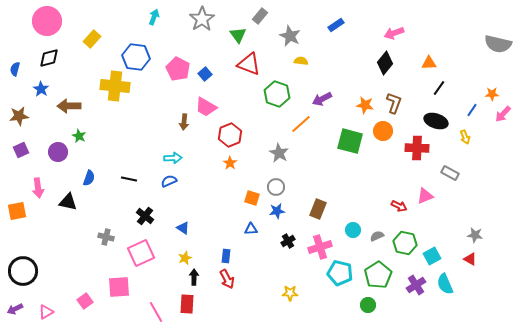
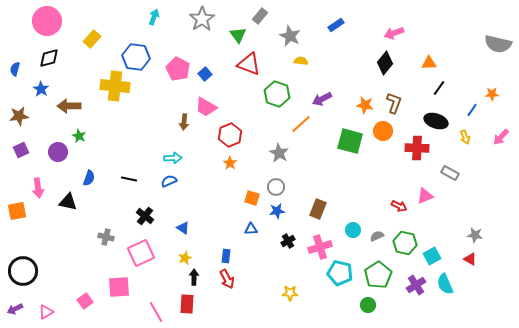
pink arrow at (503, 114): moved 2 px left, 23 px down
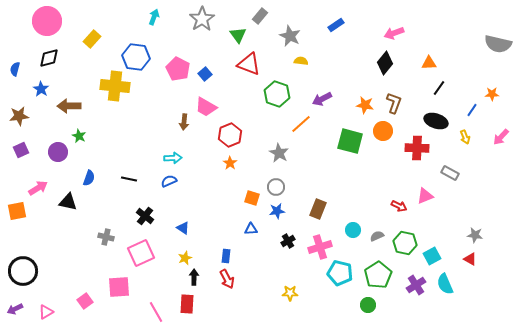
pink arrow at (38, 188): rotated 114 degrees counterclockwise
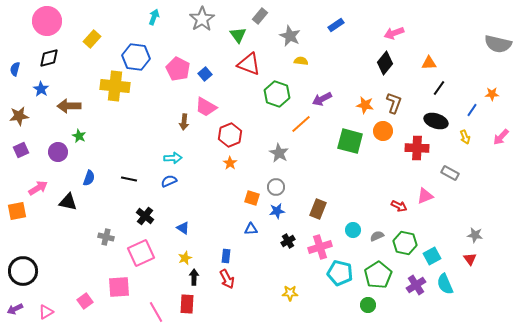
red triangle at (470, 259): rotated 24 degrees clockwise
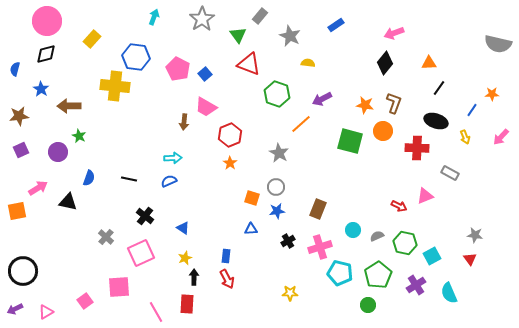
black diamond at (49, 58): moved 3 px left, 4 px up
yellow semicircle at (301, 61): moved 7 px right, 2 px down
gray cross at (106, 237): rotated 28 degrees clockwise
cyan semicircle at (445, 284): moved 4 px right, 9 px down
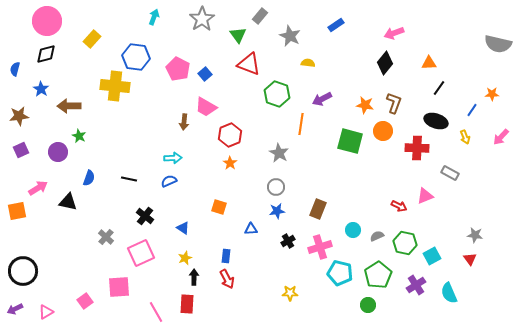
orange line at (301, 124): rotated 40 degrees counterclockwise
orange square at (252, 198): moved 33 px left, 9 px down
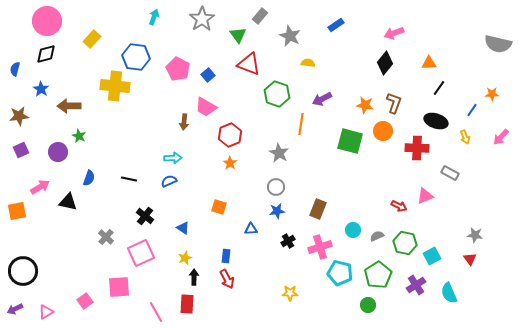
blue square at (205, 74): moved 3 px right, 1 px down
pink arrow at (38, 188): moved 2 px right, 1 px up
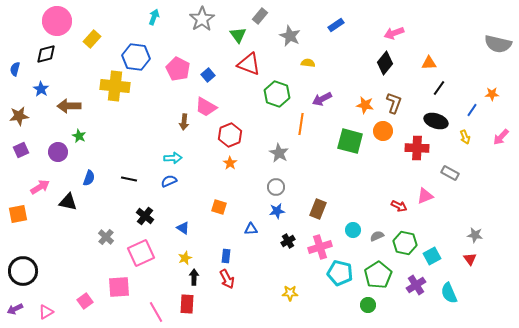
pink circle at (47, 21): moved 10 px right
orange square at (17, 211): moved 1 px right, 3 px down
